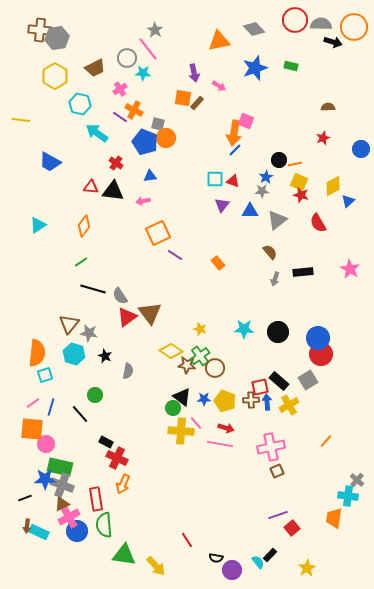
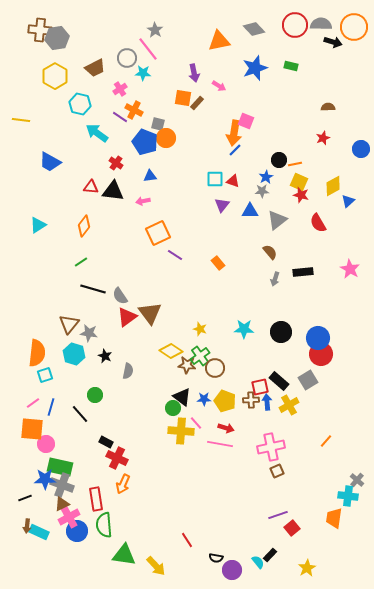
red circle at (295, 20): moved 5 px down
black circle at (278, 332): moved 3 px right
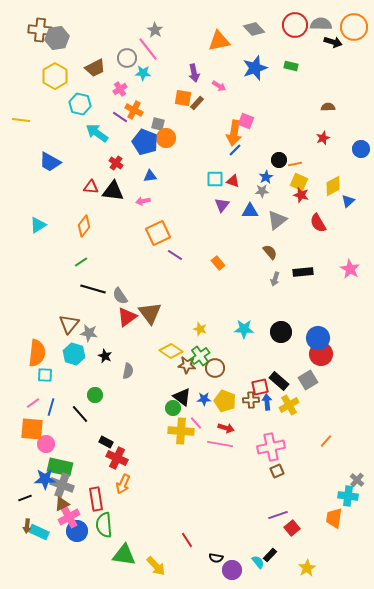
cyan square at (45, 375): rotated 21 degrees clockwise
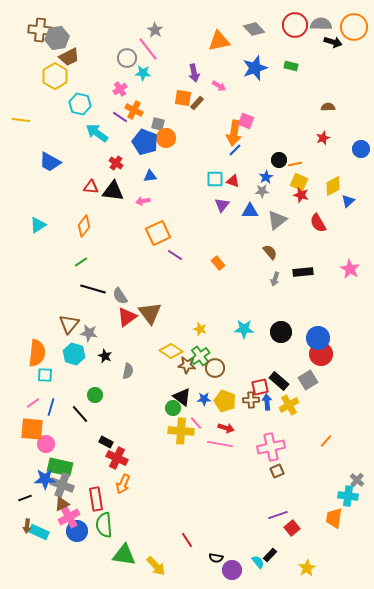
brown trapezoid at (95, 68): moved 26 px left, 11 px up
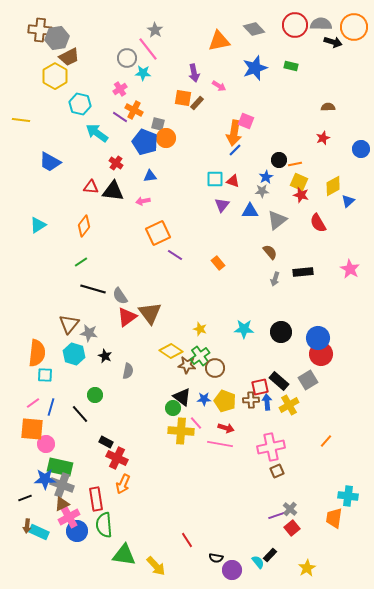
gray cross at (357, 480): moved 67 px left, 29 px down
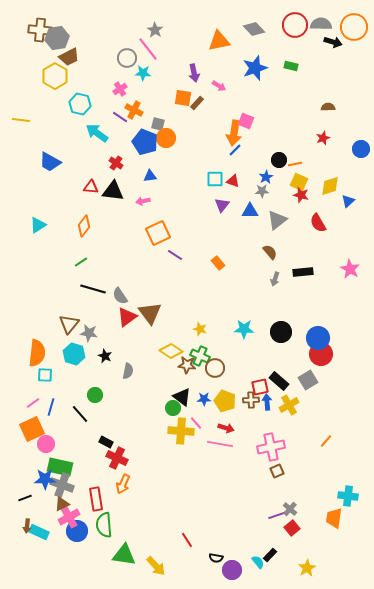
yellow diamond at (333, 186): moved 3 px left; rotated 10 degrees clockwise
green cross at (200, 356): rotated 30 degrees counterclockwise
orange square at (32, 429): rotated 30 degrees counterclockwise
